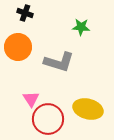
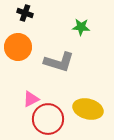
pink triangle: rotated 36 degrees clockwise
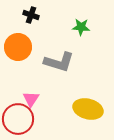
black cross: moved 6 px right, 2 px down
pink triangle: rotated 30 degrees counterclockwise
red circle: moved 30 px left
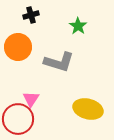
black cross: rotated 35 degrees counterclockwise
green star: moved 3 px left, 1 px up; rotated 30 degrees clockwise
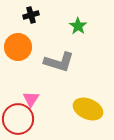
yellow ellipse: rotated 8 degrees clockwise
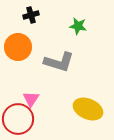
green star: rotated 24 degrees counterclockwise
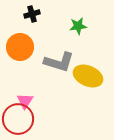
black cross: moved 1 px right, 1 px up
green star: rotated 18 degrees counterclockwise
orange circle: moved 2 px right
pink triangle: moved 6 px left, 2 px down
yellow ellipse: moved 33 px up
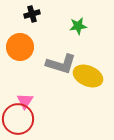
gray L-shape: moved 2 px right, 2 px down
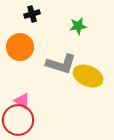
pink triangle: moved 3 px left; rotated 30 degrees counterclockwise
red circle: moved 1 px down
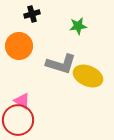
orange circle: moved 1 px left, 1 px up
